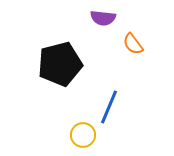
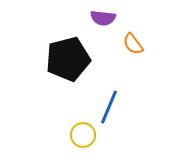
black pentagon: moved 8 px right, 5 px up
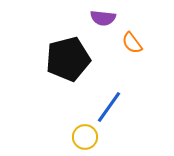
orange semicircle: moved 1 px left, 1 px up
blue line: rotated 12 degrees clockwise
yellow circle: moved 2 px right, 2 px down
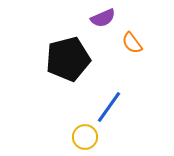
purple semicircle: rotated 30 degrees counterclockwise
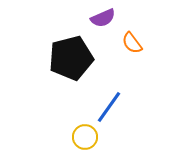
black pentagon: moved 3 px right, 1 px up
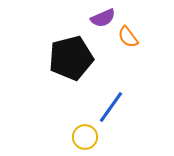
orange semicircle: moved 4 px left, 6 px up
blue line: moved 2 px right
